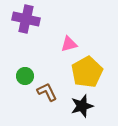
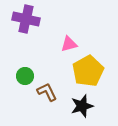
yellow pentagon: moved 1 px right, 1 px up
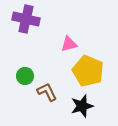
yellow pentagon: rotated 20 degrees counterclockwise
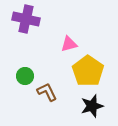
yellow pentagon: rotated 12 degrees clockwise
black star: moved 10 px right
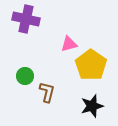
yellow pentagon: moved 3 px right, 6 px up
brown L-shape: rotated 40 degrees clockwise
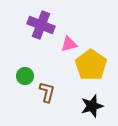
purple cross: moved 15 px right, 6 px down; rotated 8 degrees clockwise
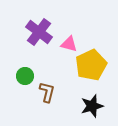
purple cross: moved 2 px left, 7 px down; rotated 16 degrees clockwise
pink triangle: rotated 30 degrees clockwise
yellow pentagon: rotated 12 degrees clockwise
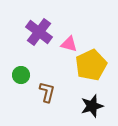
green circle: moved 4 px left, 1 px up
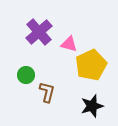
purple cross: rotated 12 degrees clockwise
green circle: moved 5 px right
